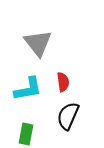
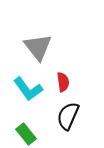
gray triangle: moved 4 px down
cyan L-shape: rotated 64 degrees clockwise
green rectangle: rotated 50 degrees counterclockwise
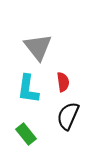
cyan L-shape: rotated 44 degrees clockwise
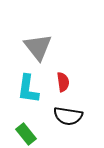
black semicircle: rotated 104 degrees counterclockwise
